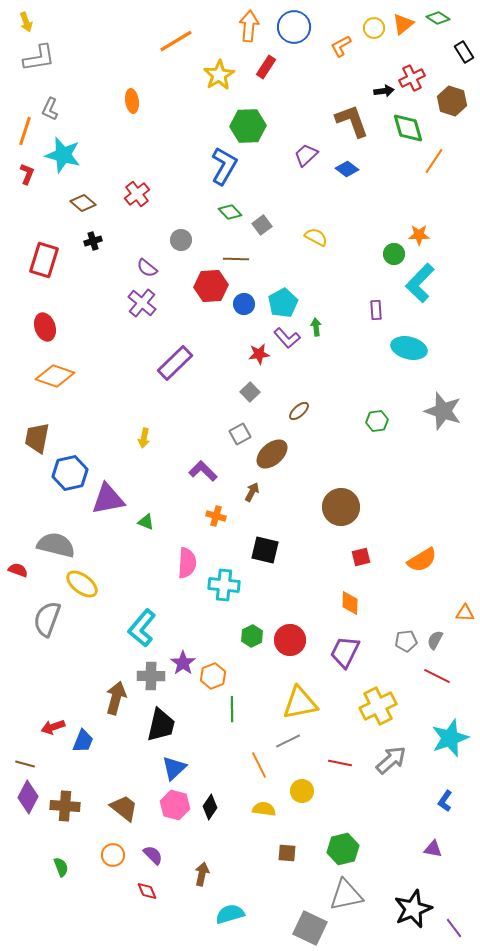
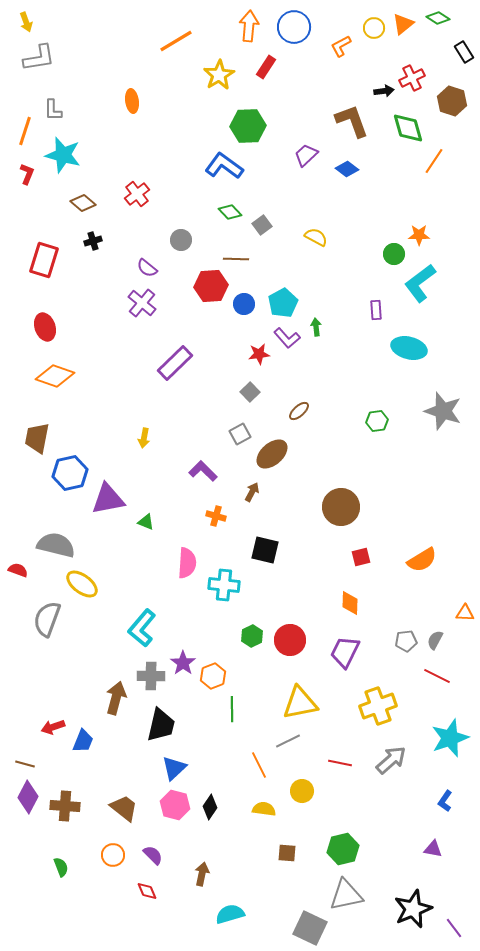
gray L-shape at (50, 109): moved 3 px right, 1 px down; rotated 25 degrees counterclockwise
blue L-shape at (224, 166): rotated 84 degrees counterclockwise
cyan L-shape at (420, 283): rotated 9 degrees clockwise
yellow cross at (378, 706): rotated 6 degrees clockwise
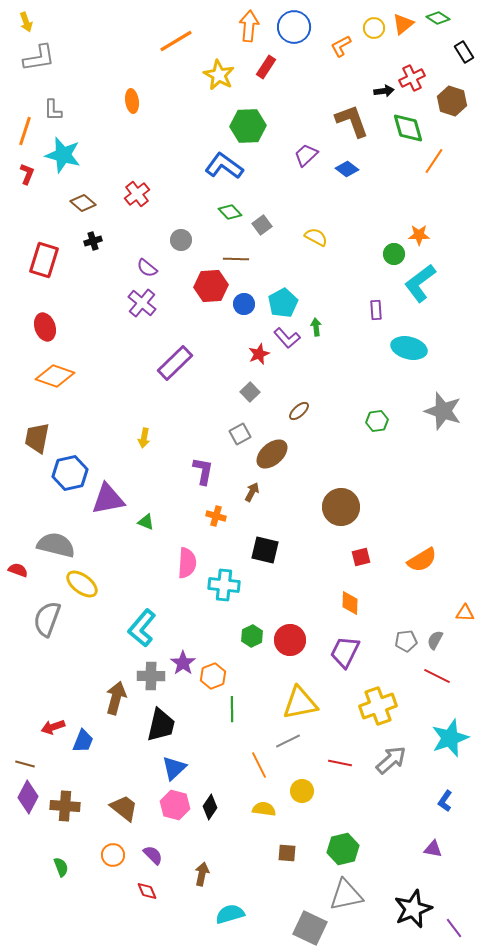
yellow star at (219, 75): rotated 12 degrees counterclockwise
red star at (259, 354): rotated 15 degrees counterclockwise
purple L-shape at (203, 471): rotated 56 degrees clockwise
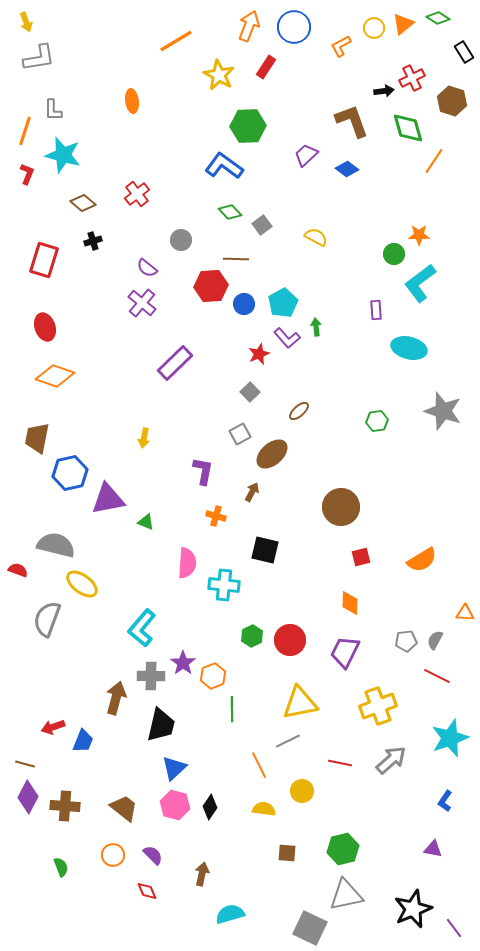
orange arrow at (249, 26): rotated 16 degrees clockwise
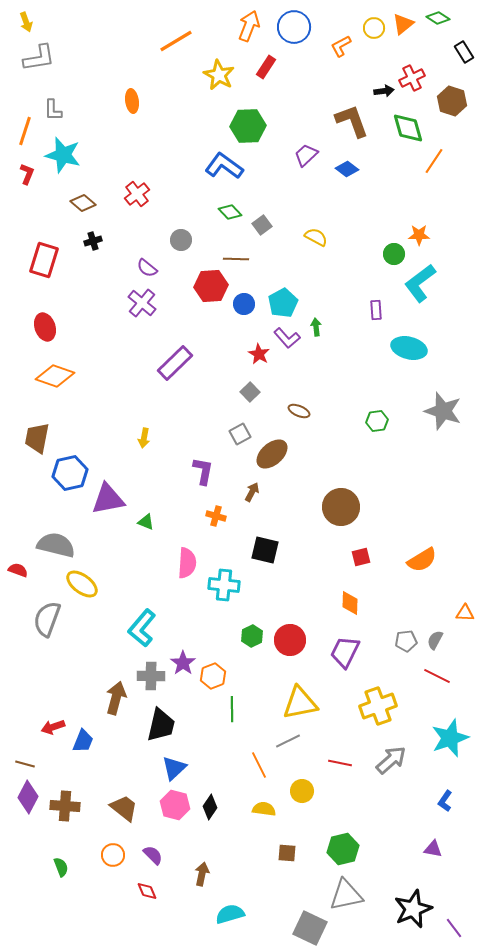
red star at (259, 354): rotated 20 degrees counterclockwise
brown ellipse at (299, 411): rotated 65 degrees clockwise
